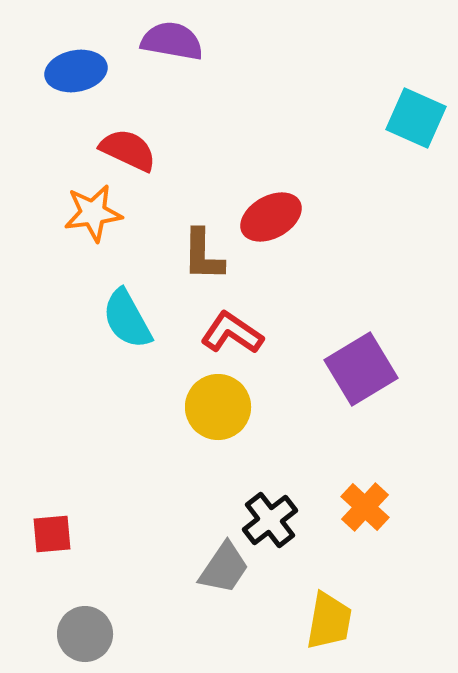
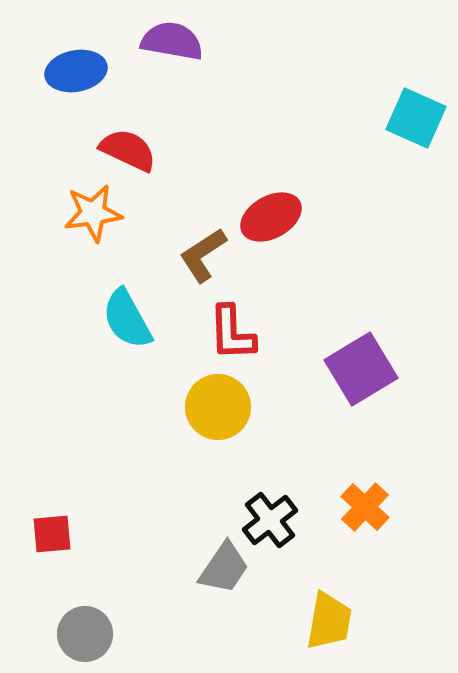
brown L-shape: rotated 56 degrees clockwise
red L-shape: rotated 126 degrees counterclockwise
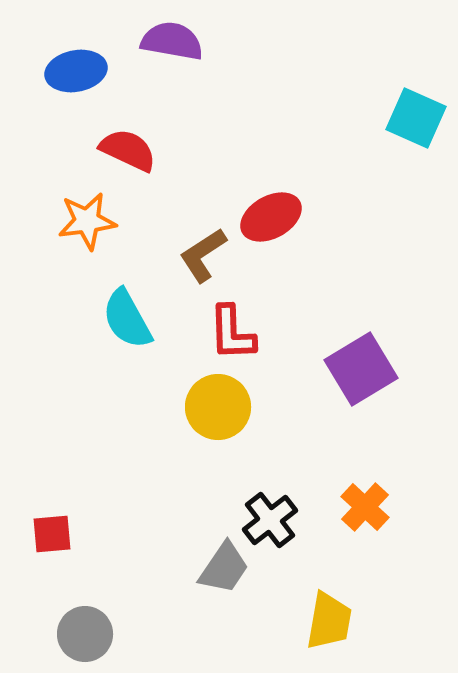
orange star: moved 6 px left, 8 px down
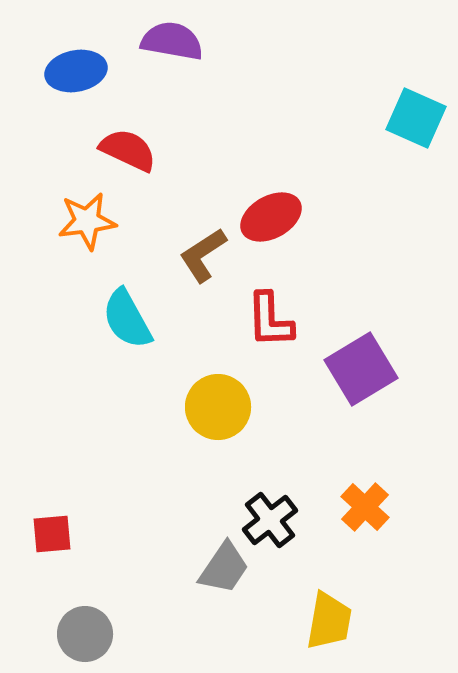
red L-shape: moved 38 px right, 13 px up
